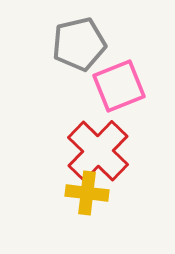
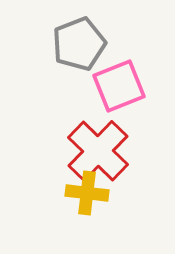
gray pentagon: rotated 8 degrees counterclockwise
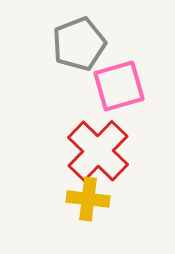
pink square: rotated 6 degrees clockwise
yellow cross: moved 1 px right, 6 px down
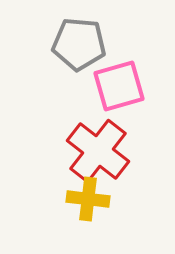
gray pentagon: rotated 26 degrees clockwise
red cross: rotated 6 degrees counterclockwise
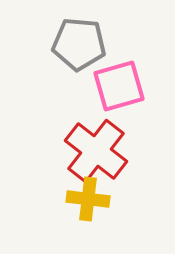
red cross: moved 2 px left
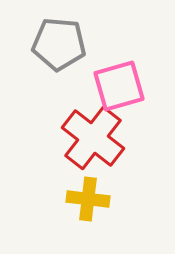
gray pentagon: moved 20 px left
red cross: moved 3 px left, 13 px up
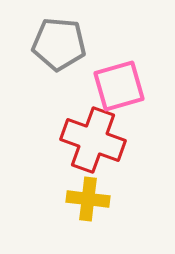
red cross: moved 2 px down; rotated 18 degrees counterclockwise
